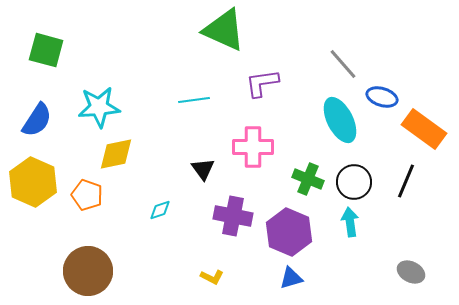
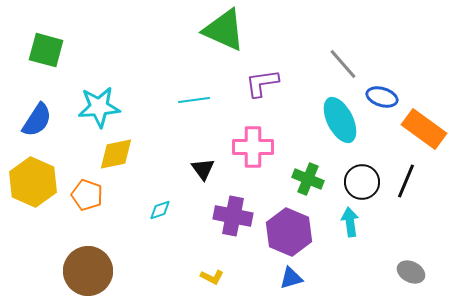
black circle: moved 8 px right
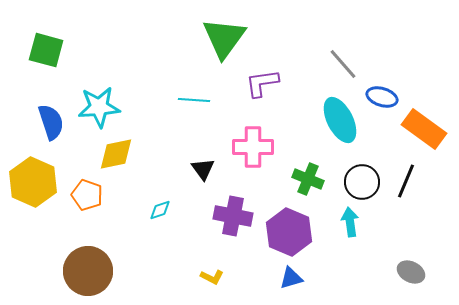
green triangle: moved 8 px down; rotated 42 degrees clockwise
cyan line: rotated 12 degrees clockwise
blue semicircle: moved 14 px right, 2 px down; rotated 51 degrees counterclockwise
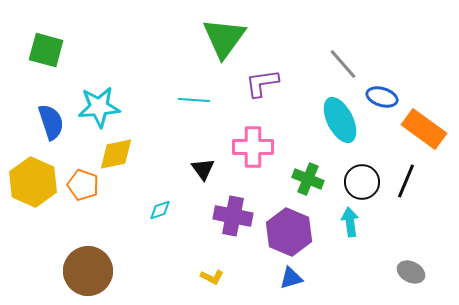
orange pentagon: moved 4 px left, 10 px up
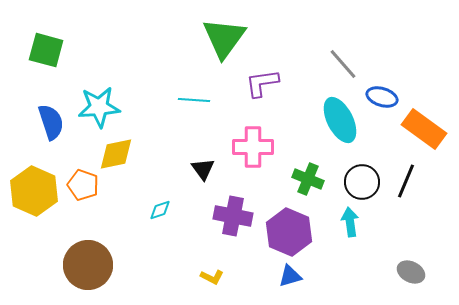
yellow hexagon: moved 1 px right, 9 px down
brown circle: moved 6 px up
blue triangle: moved 1 px left, 2 px up
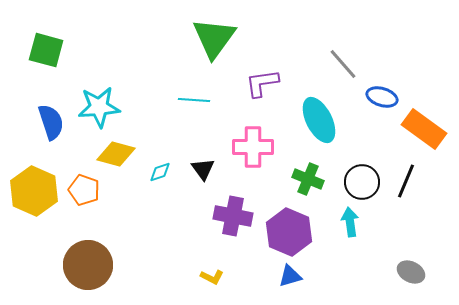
green triangle: moved 10 px left
cyan ellipse: moved 21 px left
yellow diamond: rotated 27 degrees clockwise
orange pentagon: moved 1 px right, 5 px down
cyan diamond: moved 38 px up
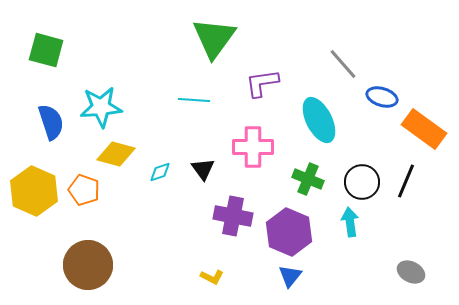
cyan star: moved 2 px right
blue triangle: rotated 35 degrees counterclockwise
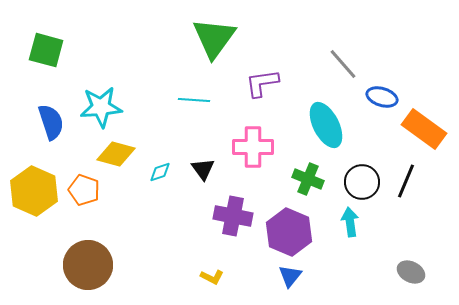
cyan ellipse: moved 7 px right, 5 px down
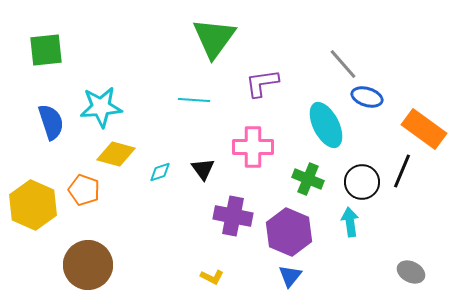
green square: rotated 21 degrees counterclockwise
blue ellipse: moved 15 px left
black line: moved 4 px left, 10 px up
yellow hexagon: moved 1 px left, 14 px down
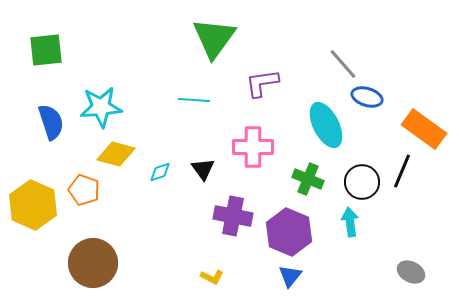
brown circle: moved 5 px right, 2 px up
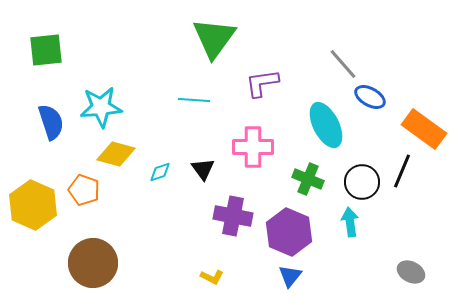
blue ellipse: moved 3 px right; rotated 12 degrees clockwise
